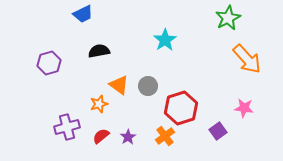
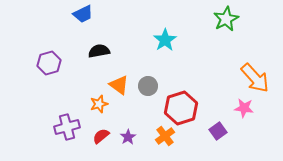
green star: moved 2 px left, 1 px down
orange arrow: moved 8 px right, 19 px down
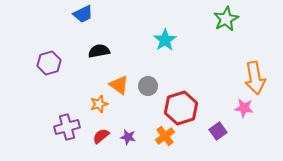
orange arrow: rotated 32 degrees clockwise
purple star: rotated 28 degrees counterclockwise
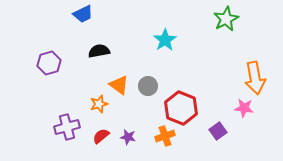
red hexagon: rotated 20 degrees counterclockwise
orange cross: rotated 18 degrees clockwise
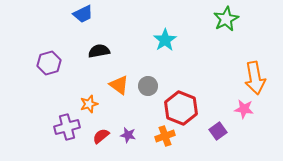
orange star: moved 10 px left
pink star: moved 1 px down
purple star: moved 2 px up
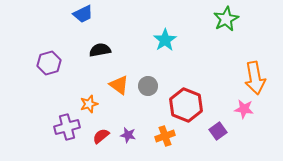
black semicircle: moved 1 px right, 1 px up
red hexagon: moved 5 px right, 3 px up
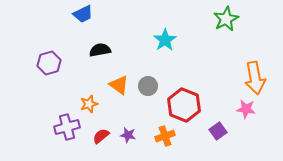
red hexagon: moved 2 px left
pink star: moved 2 px right
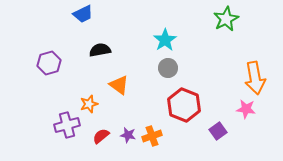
gray circle: moved 20 px right, 18 px up
purple cross: moved 2 px up
orange cross: moved 13 px left
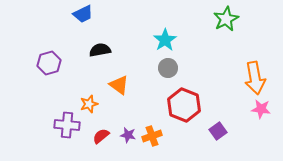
pink star: moved 15 px right
purple cross: rotated 20 degrees clockwise
